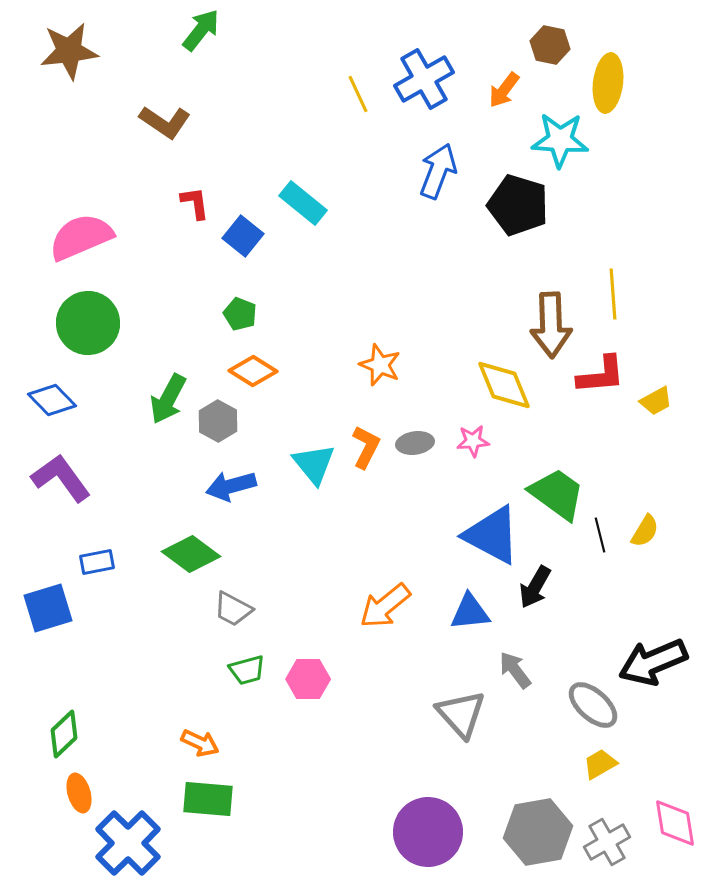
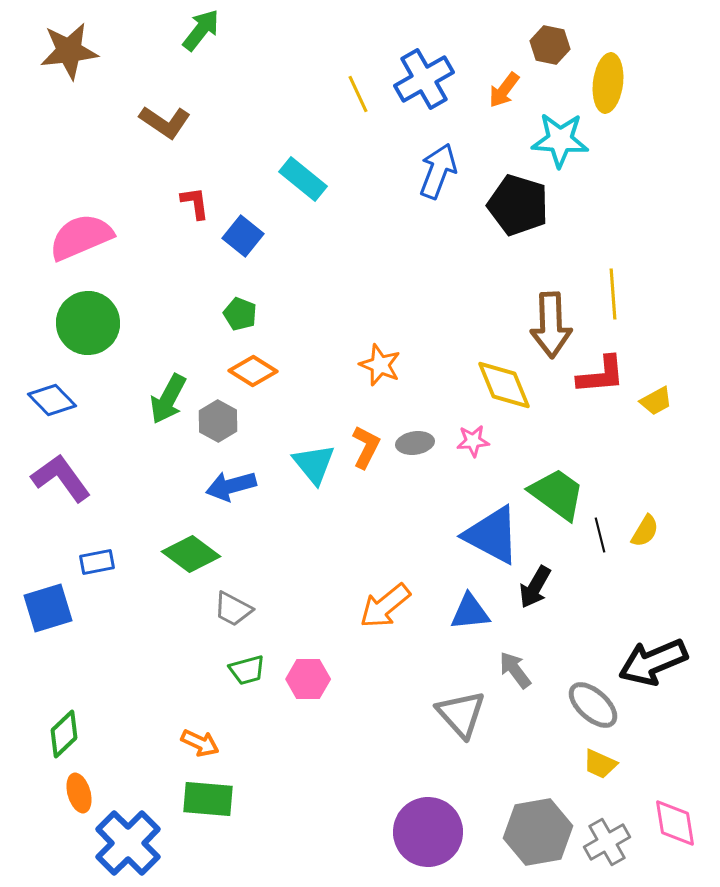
cyan rectangle at (303, 203): moved 24 px up
yellow trapezoid at (600, 764): rotated 126 degrees counterclockwise
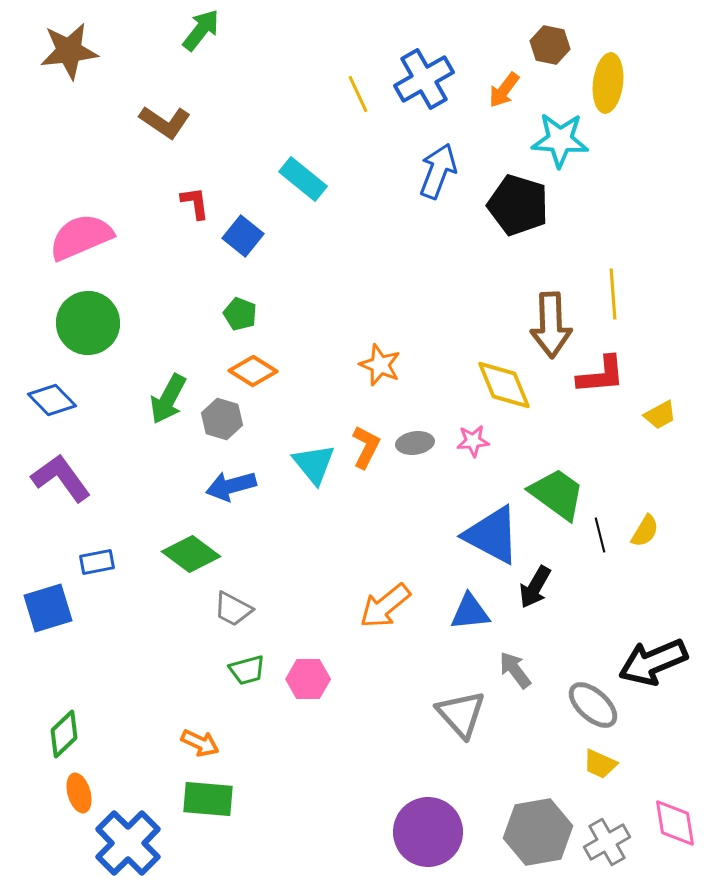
yellow trapezoid at (656, 401): moved 4 px right, 14 px down
gray hexagon at (218, 421): moved 4 px right, 2 px up; rotated 12 degrees counterclockwise
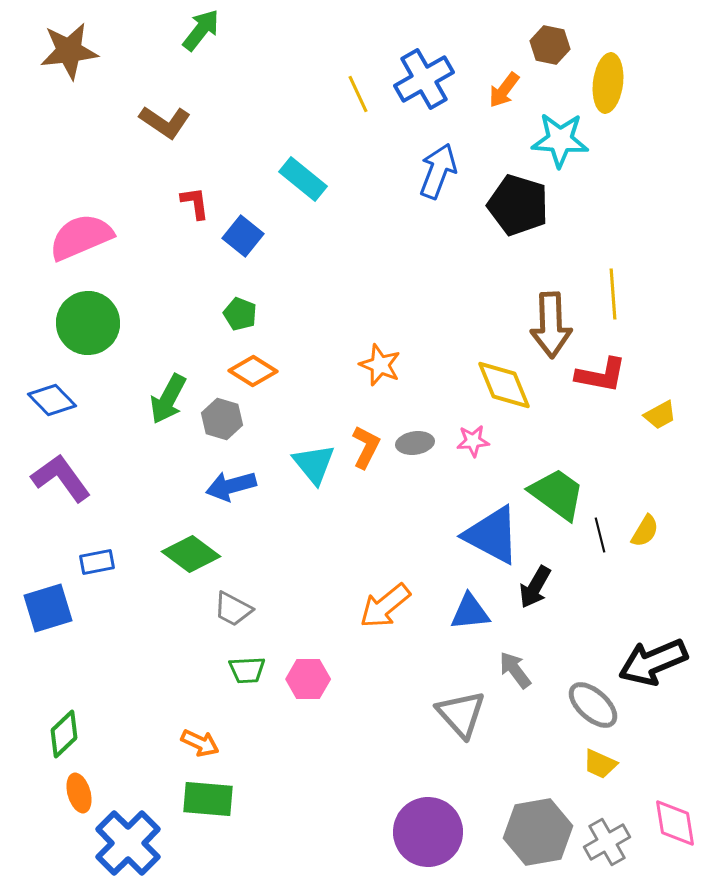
red L-shape at (601, 375): rotated 16 degrees clockwise
green trapezoid at (247, 670): rotated 12 degrees clockwise
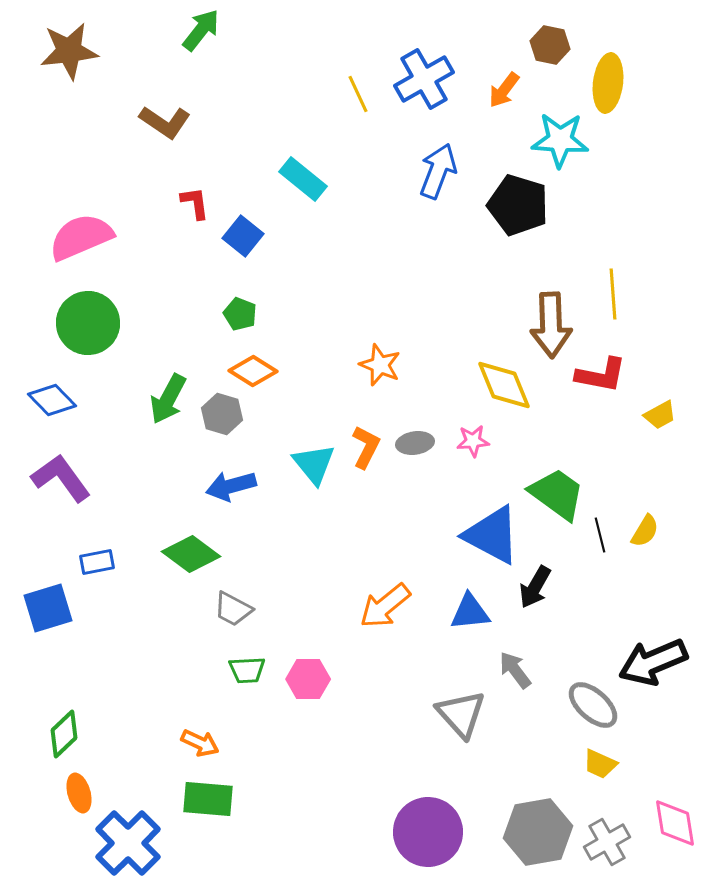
gray hexagon at (222, 419): moved 5 px up
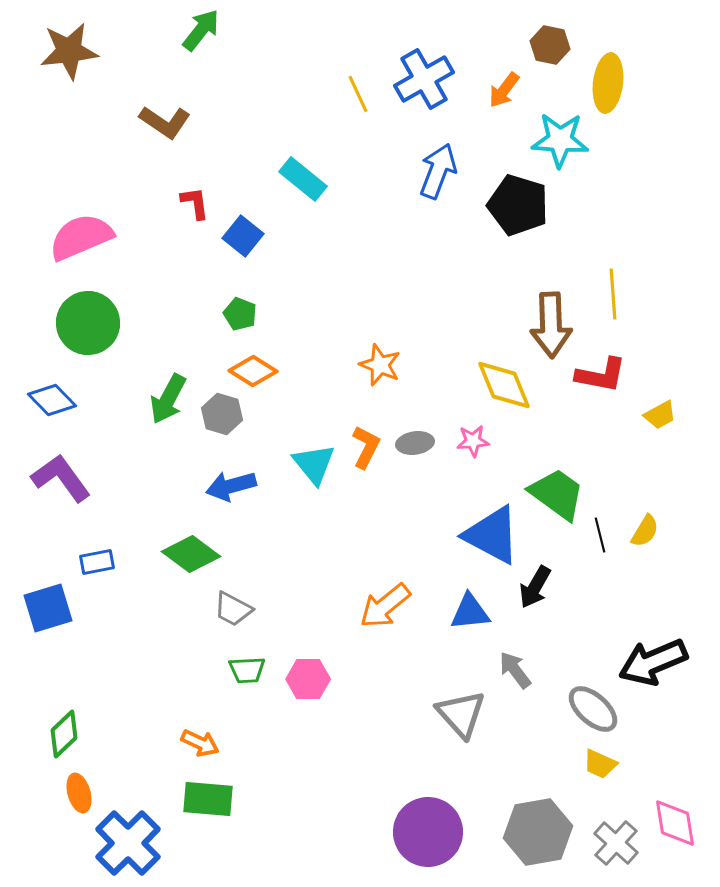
gray ellipse at (593, 705): moved 4 px down
gray cross at (607, 842): moved 9 px right, 1 px down; rotated 18 degrees counterclockwise
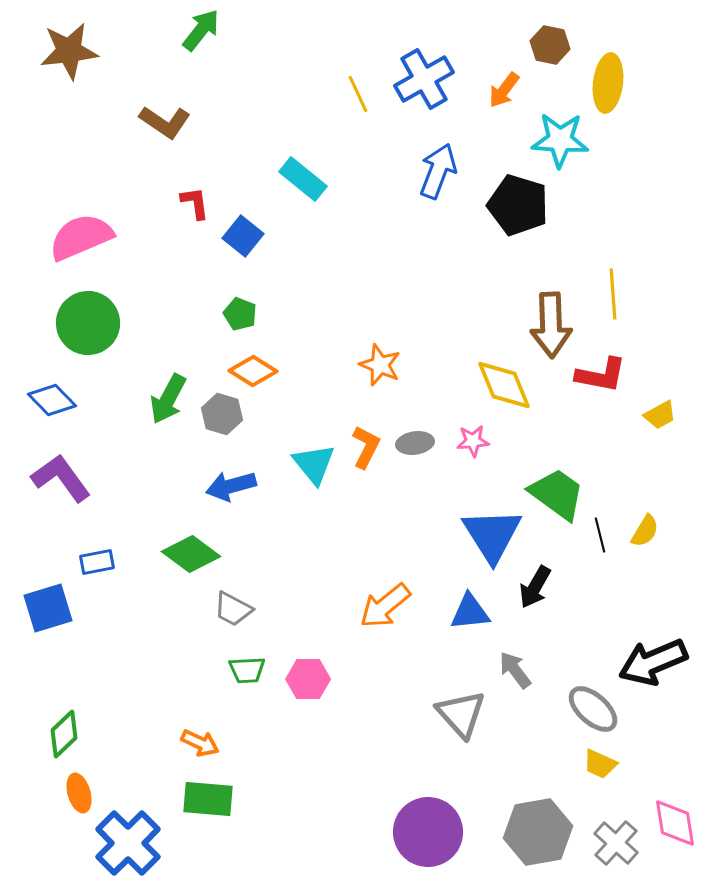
blue triangle at (492, 535): rotated 30 degrees clockwise
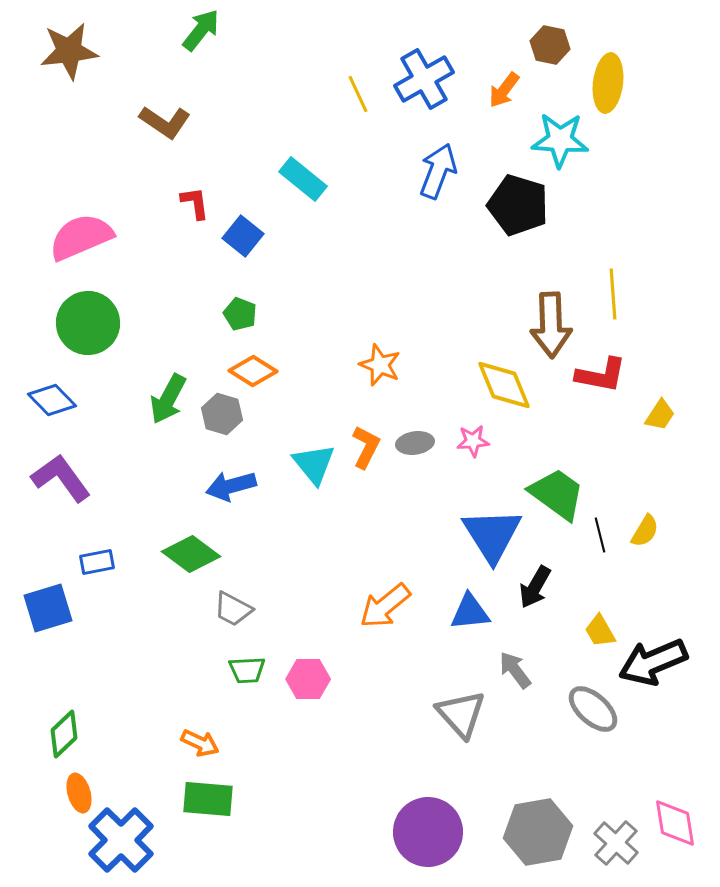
yellow trapezoid at (660, 415): rotated 28 degrees counterclockwise
yellow trapezoid at (600, 764): moved 133 px up; rotated 36 degrees clockwise
blue cross at (128, 843): moved 7 px left, 3 px up
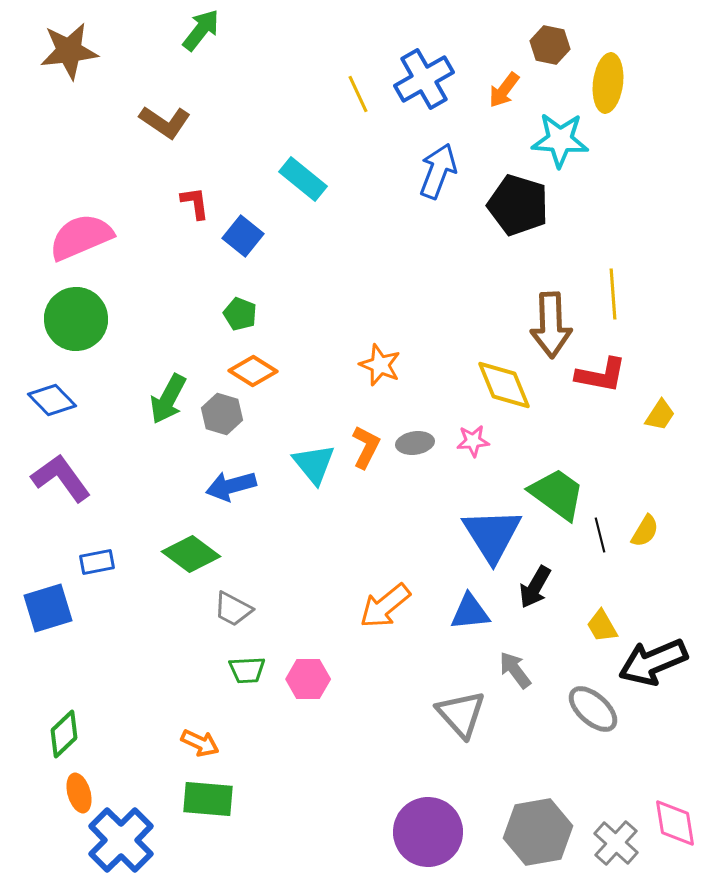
green circle at (88, 323): moved 12 px left, 4 px up
yellow trapezoid at (600, 631): moved 2 px right, 5 px up
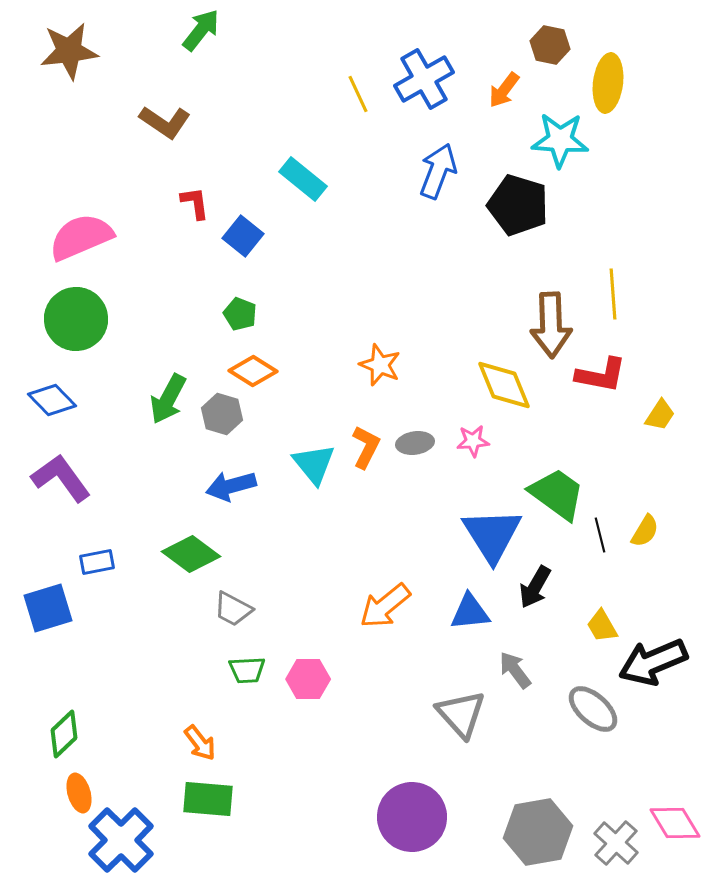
orange arrow at (200, 743): rotated 27 degrees clockwise
pink diamond at (675, 823): rotated 22 degrees counterclockwise
purple circle at (428, 832): moved 16 px left, 15 px up
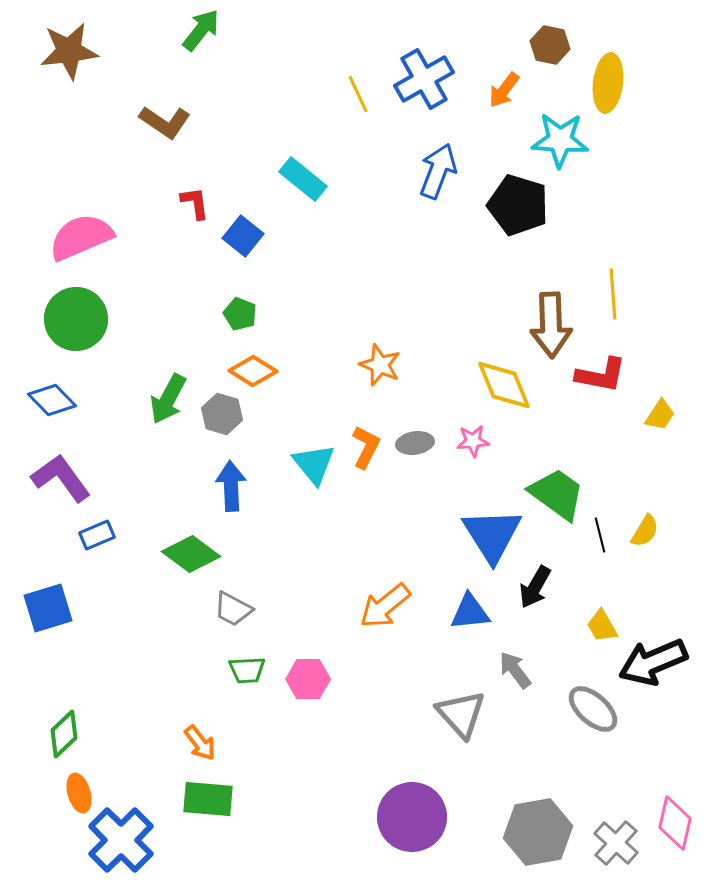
blue arrow at (231, 486): rotated 102 degrees clockwise
blue rectangle at (97, 562): moved 27 px up; rotated 12 degrees counterclockwise
pink diamond at (675, 823): rotated 44 degrees clockwise
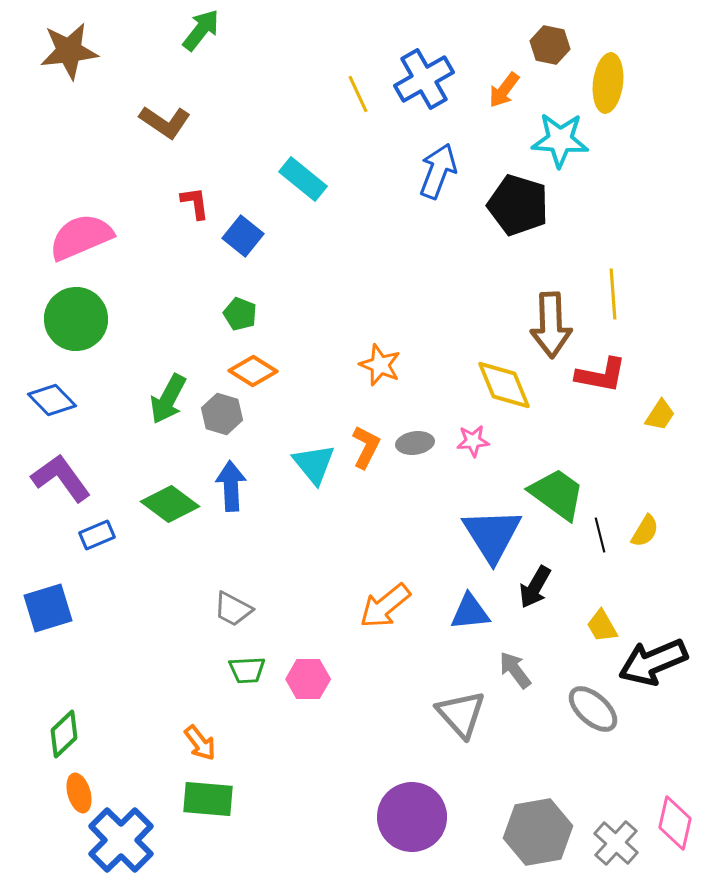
green diamond at (191, 554): moved 21 px left, 50 px up
